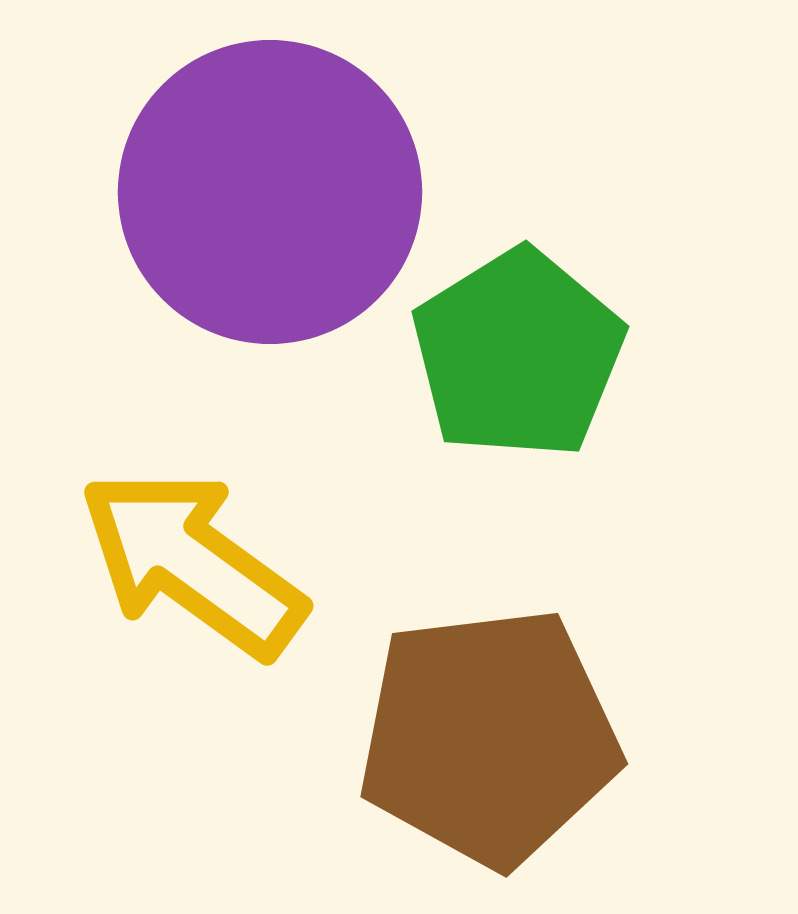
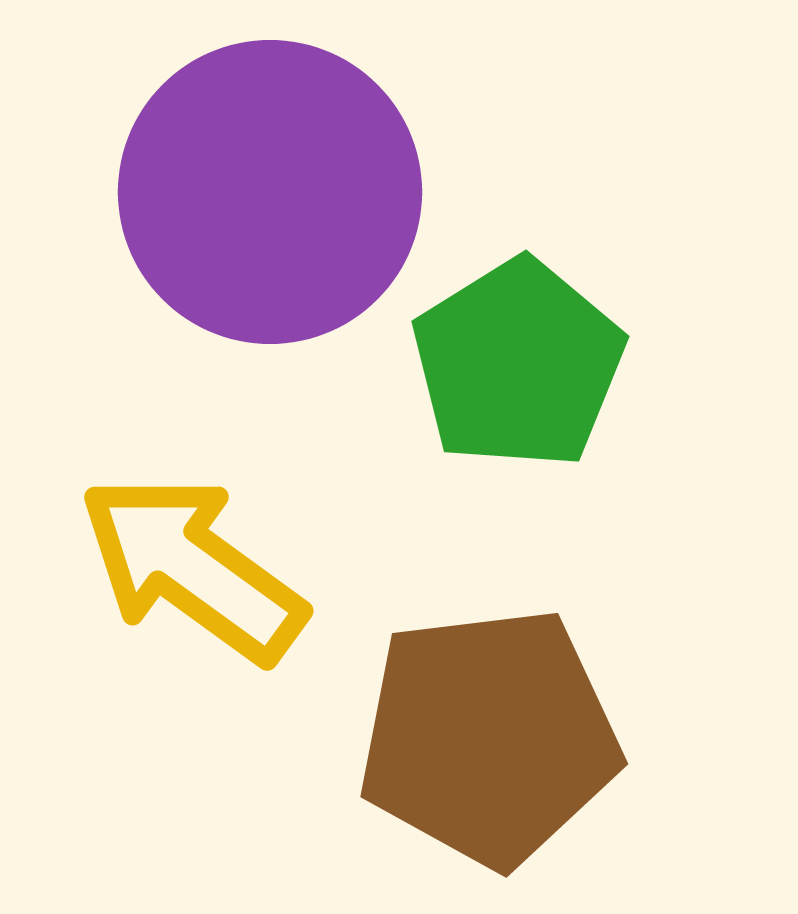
green pentagon: moved 10 px down
yellow arrow: moved 5 px down
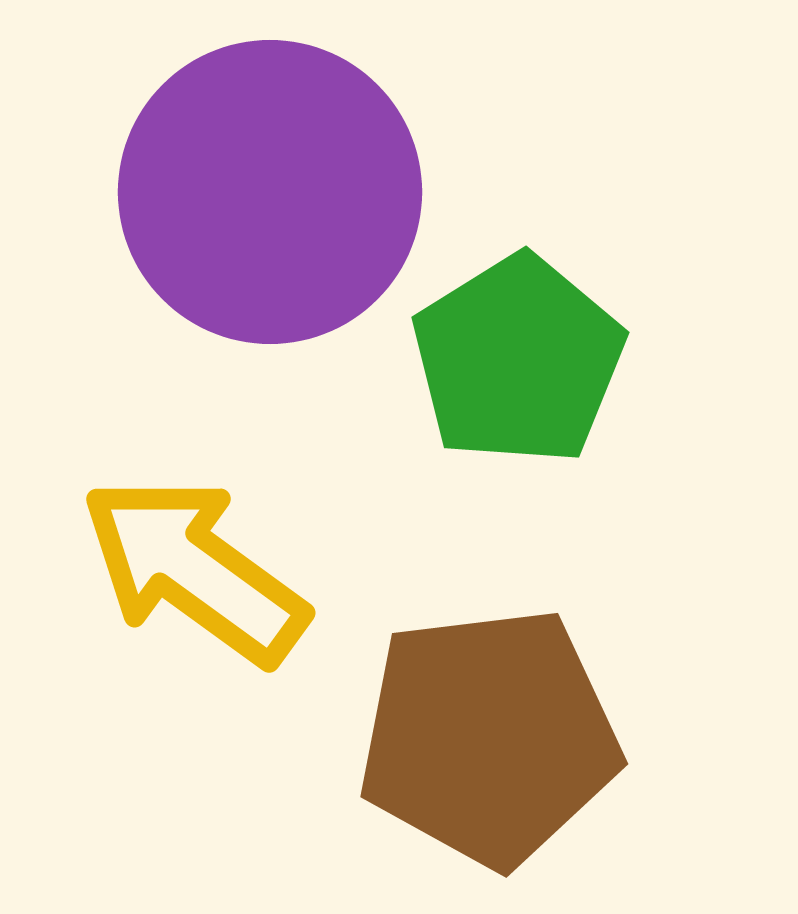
green pentagon: moved 4 px up
yellow arrow: moved 2 px right, 2 px down
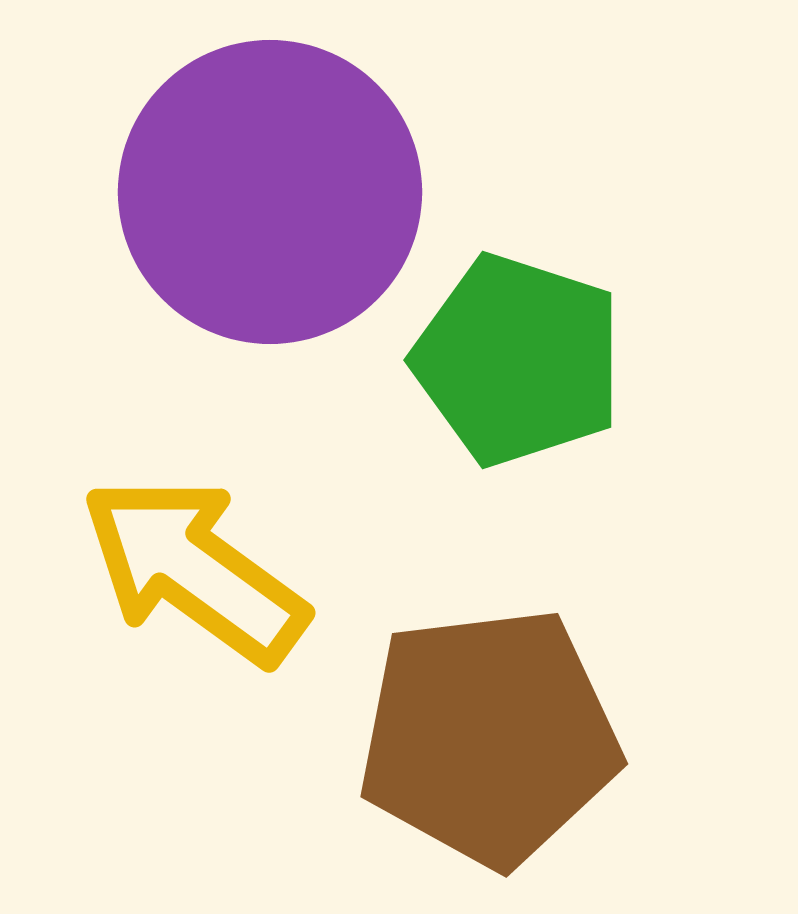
green pentagon: rotated 22 degrees counterclockwise
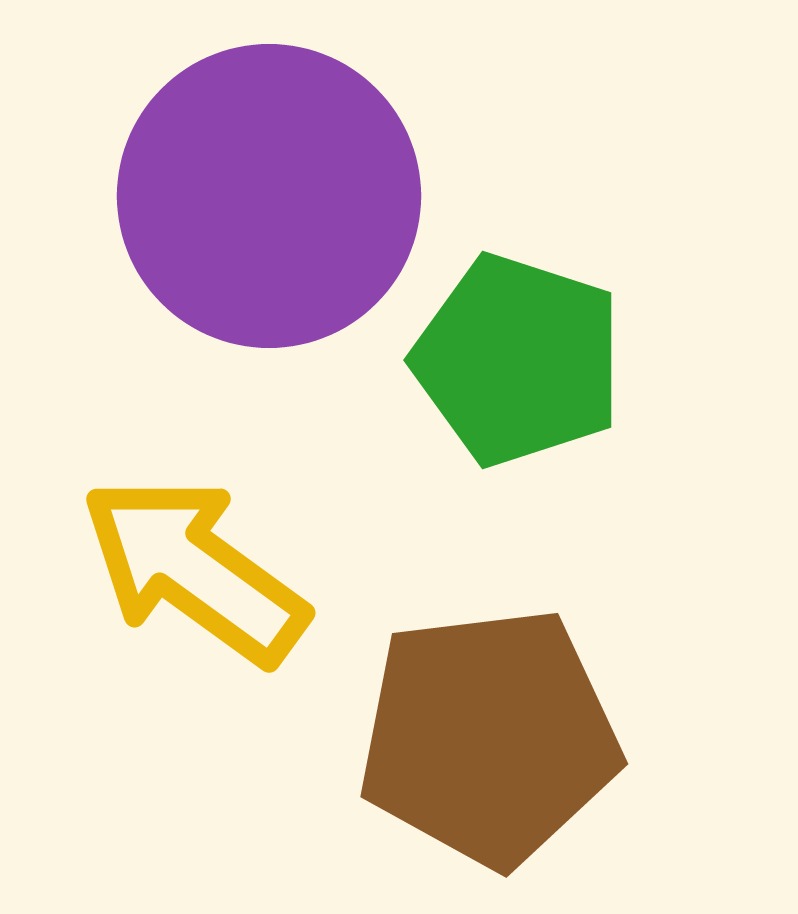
purple circle: moved 1 px left, 4 px down
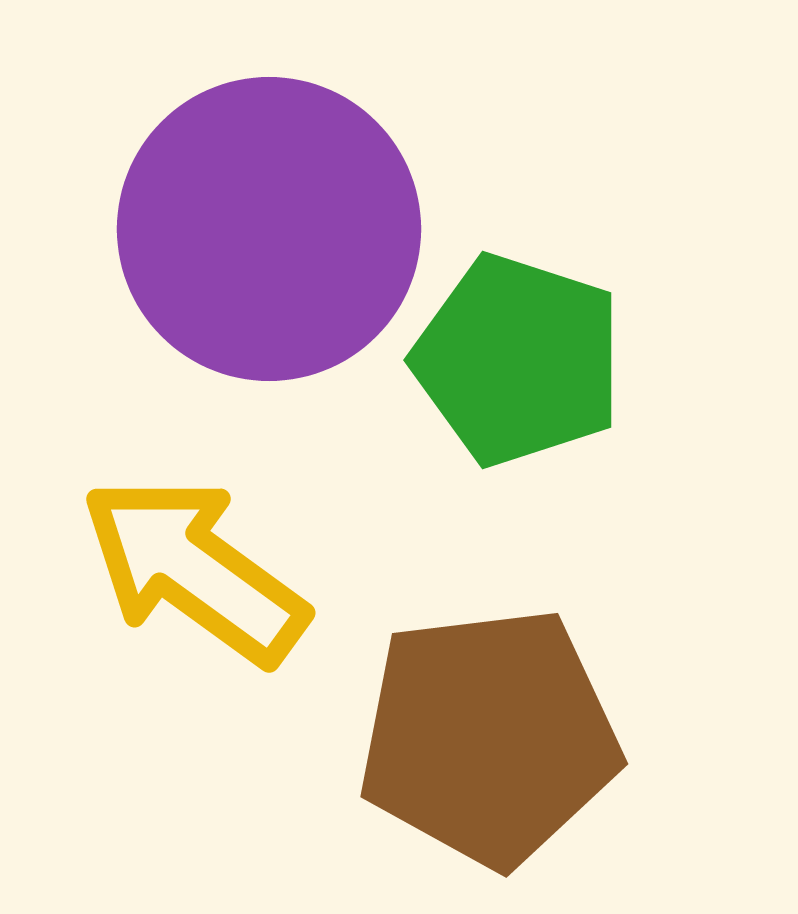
purple circle: moved 33 px down
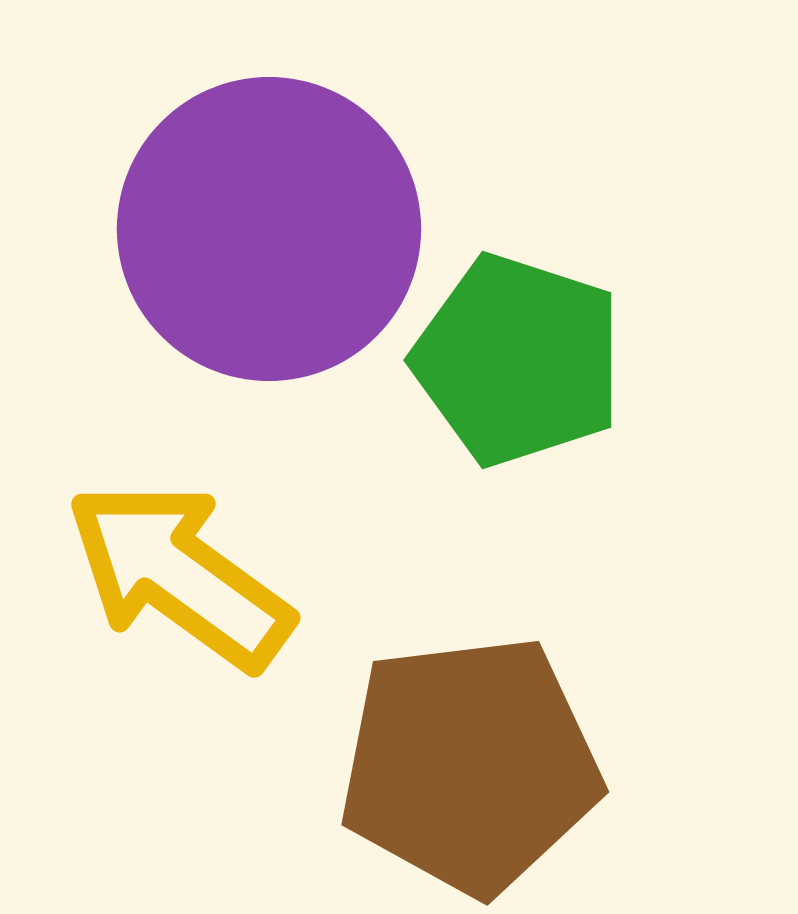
yellow arrow: moved 15 px left, 5 px down
brown pentagon: moved 19 px left, 28 px down
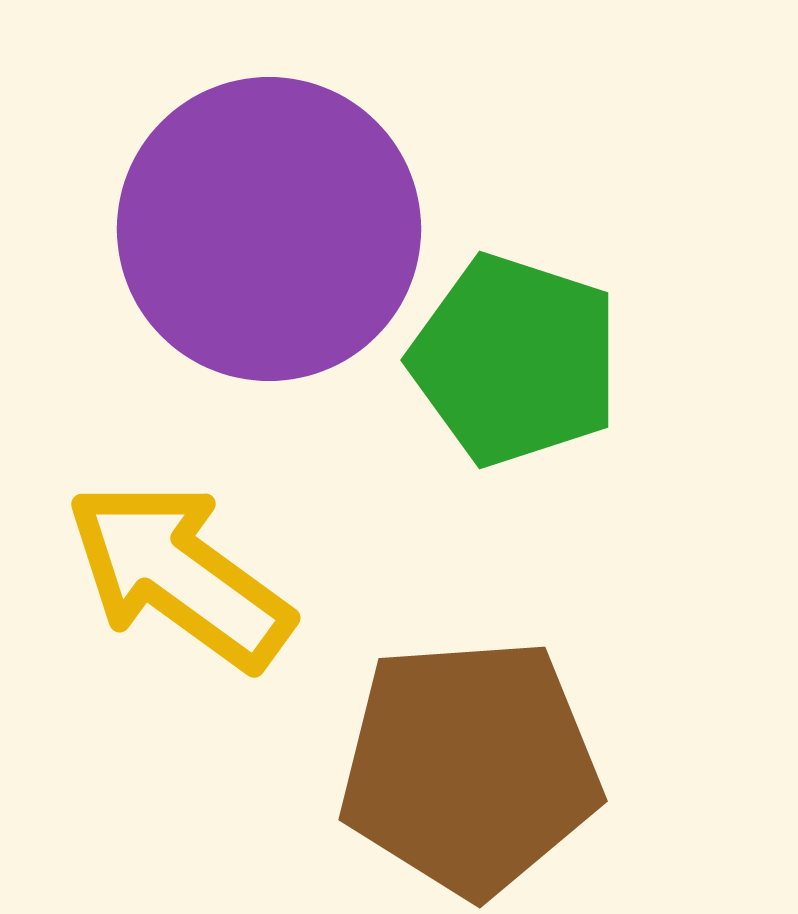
green pentagon: moved 3 px left
brown pentagon: moved 2 px down; rotated 3 degrees clockwise
